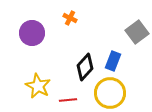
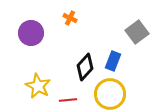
purple circle: moved 1 px left
yellow circle: moved 1 px down
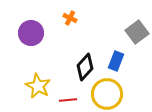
blue rectangle: moved 3 px right
yellow circle: moved 3 px left
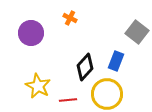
gray square: rotated 15 degrees counterclockwise
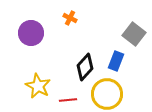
gray square: moved 3 px left, 2 px down
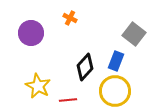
yellow circle: moved 8 px right, 3 px up
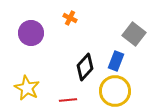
yellow star: moved 11 px left, 2 px down
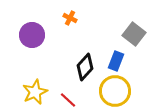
purple circle: moved 1 px right, 2 px down
yellow star: moved 8 px right, 4 px down; rotated 20 degrees clockwise
red line: rotated 48 degrees clockwise
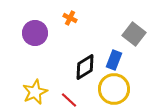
purple circle: moved 3 px right, 2 px up
blue rectangle: moved 2 px left, 1 px up
black diamond: rotated 16 degrees clockwise
yellow circle: moved 1 px left, 2 px up
red line: moved 1 px right
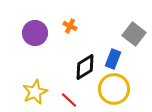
orange cross: moved 8 px down
blue rectangle: moved 1 px left, 1 px up
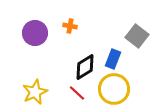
orange cross: rotated 16 degrees counterclockwise
gray square: moved 3 px right, 2 px down
red line: moved 8 px right, 7 px up
